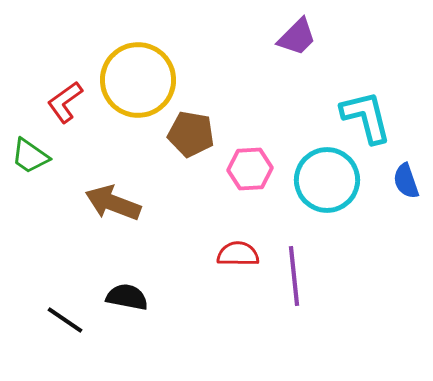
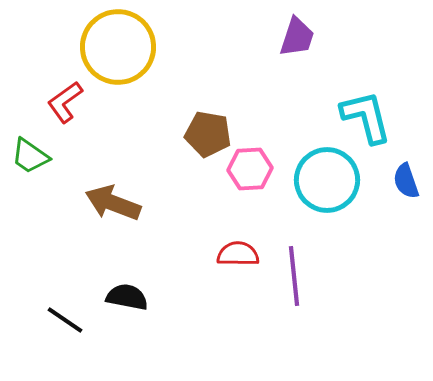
purple trapezoid: rotated 27 degrees counterclockwise
yellow circle: moved 20 px left, 33 px up
brown pentagon: moved 17 px right
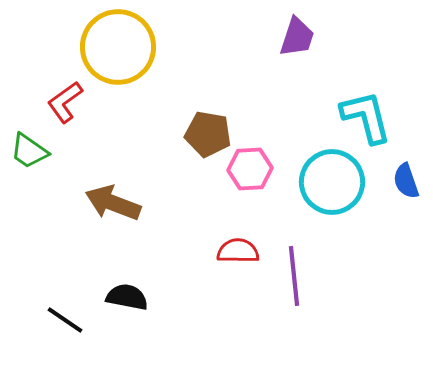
green trapezoid: moved 1 px left, 5 px up
cyan circle: moved 5 px right, 2 px down
red semicircle: moved 3 px up
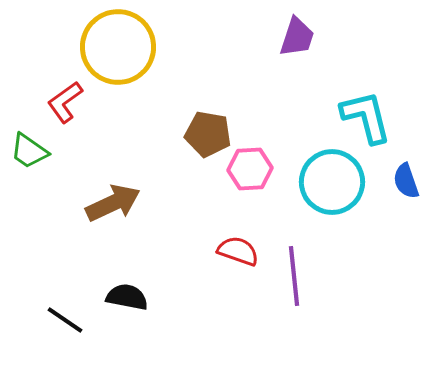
brown arrow: rotated 134 degrees clockwise
red semicircle: rotated 18 degrees clockwise
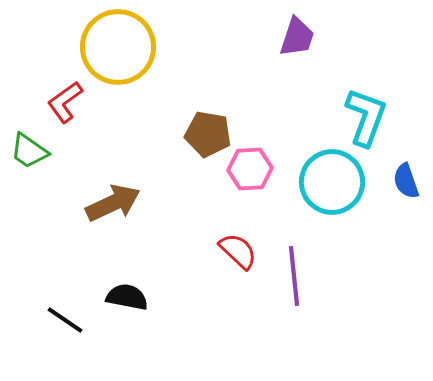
cyan L-shape: rotated 34 degrees clockwise
red semicircle: rotated 24 degrees clockwise
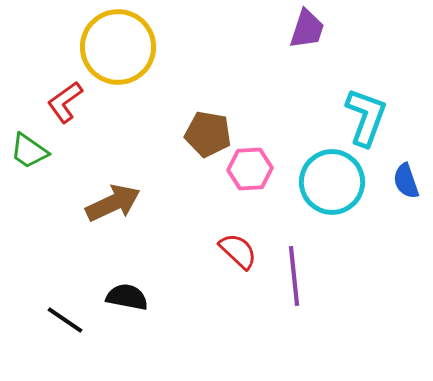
purple trapezoid: moved 10 px right, 8 px up
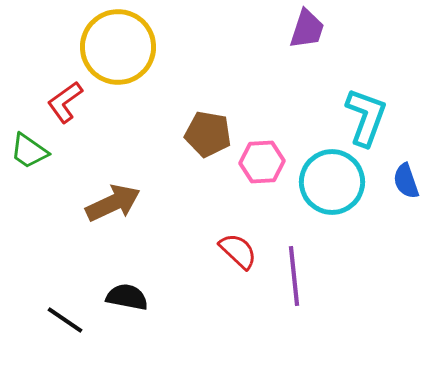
pink hexagon: moved 12 px right, 7 px up
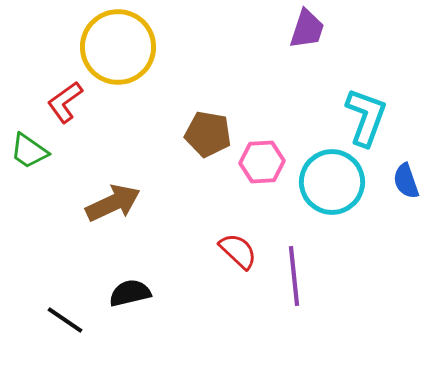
black semicircle: moved 3 px right, 4 px up; rotated 24 degrees counterclockwise
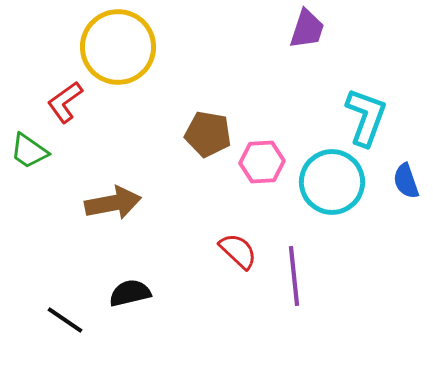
brown arrow: rotated 14 degrees clockwise
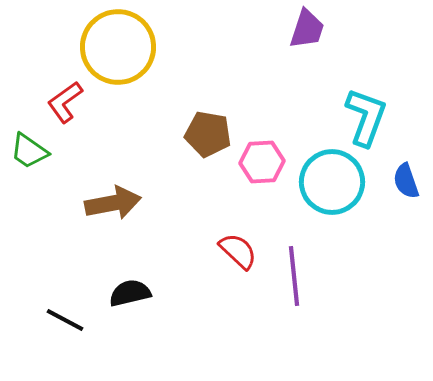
black line: rotated 6 degrees counterclockwise
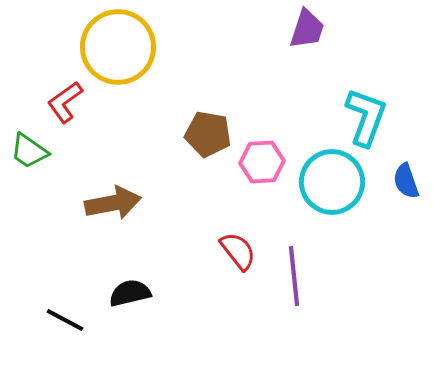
red semicircle: rotated 9 degrees clockwise
